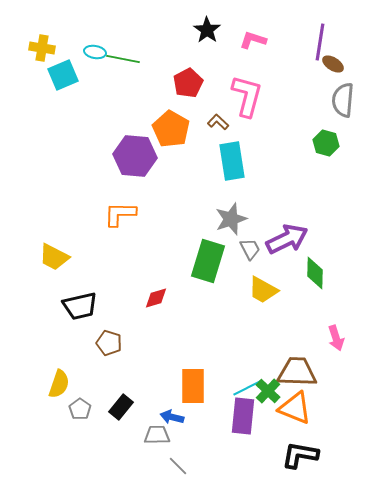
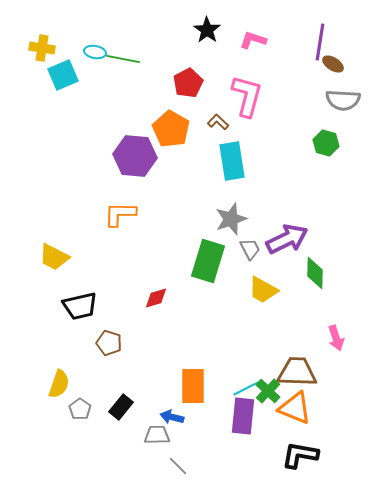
gray semicircle at (343, 100): rotated 92 degrees counterclockwise
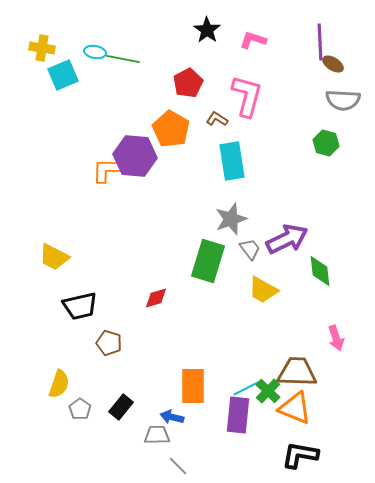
purple line at (320, 42): rotated 12 degrees counterclockwise
brown L-shape at (218, 122): moved 1 px left, 3 px up; rotated 10 degrees counterclockwise
orange L-shape at (120, 214): moved 12 px left, 44 px up
gray trapezoid at (250, 249): rotated 10 degrees counterclockwise
green diamond at (315, 273): moved 5 px right, 2 px up; rotated 8 degrees counterclockwise
purple rectangle at (243, 416): moved 5 px left, 1 px up
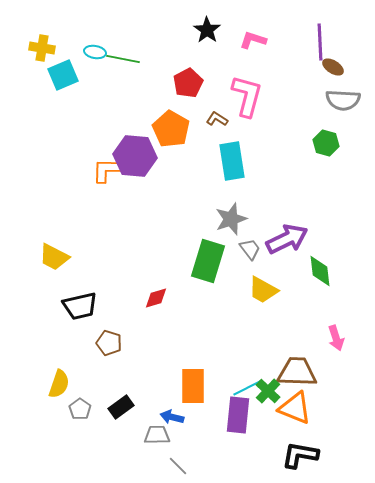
brown ellipse at (333, 64): moved 3 px down
black rectangle at (121, 407): rotated 15 degrees clockwise
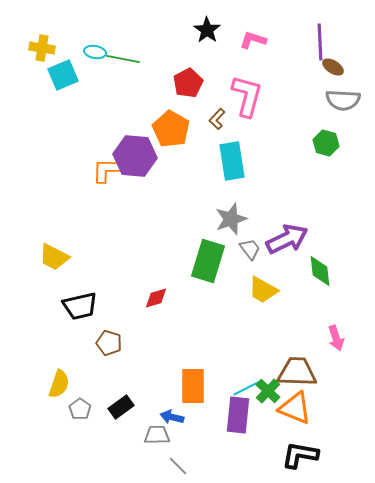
brown L-shape at (217, 119): rotated 80 degrees counterclockwise
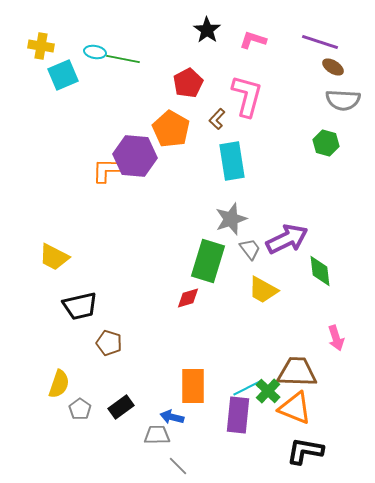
purple line at (320, 42): rotated 69 degrees counterclockwise
yellow cross at (42, 48): moved 1 px left, 2 px up
red diamond at (156, 298): moved 32 px right
black L-shape at (300, 455): moved 5 px right, 4 px up
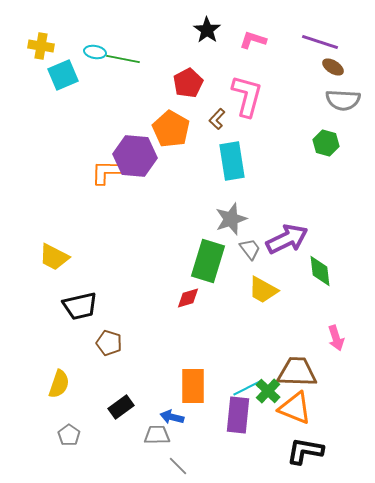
orange L-shape at (108, 170): moved 1 px left, 2 px down
gray pentagon at (80, 409): moved 11 px left, 26 px down
